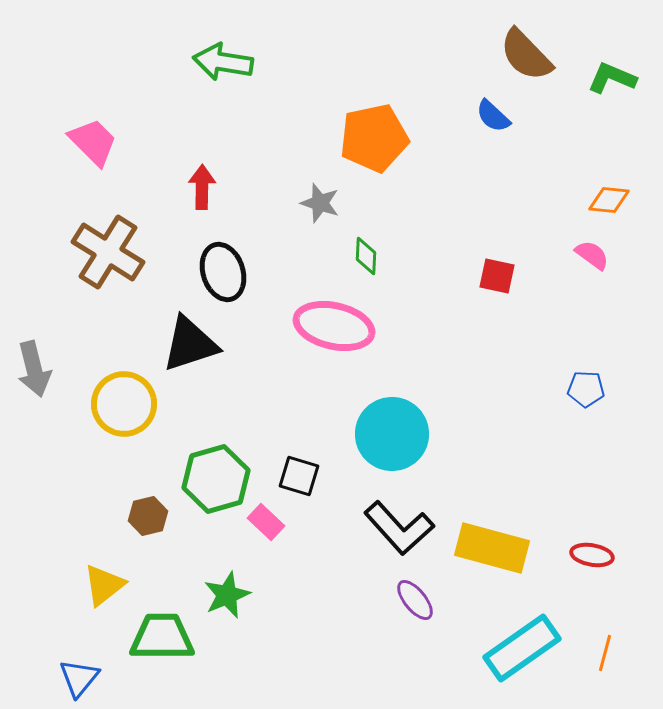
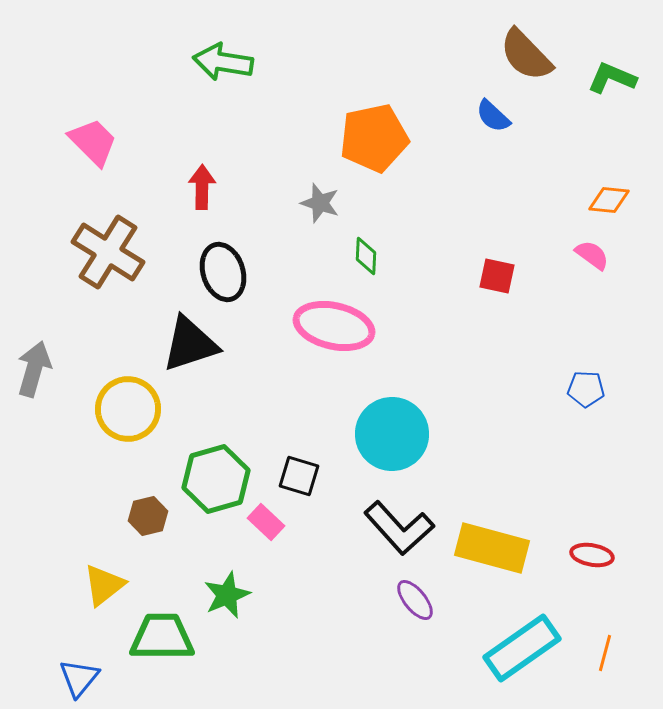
gray arrow: rotated 150 degrees counterclockwise
yellow circle: moved 4 px right, 5 px down
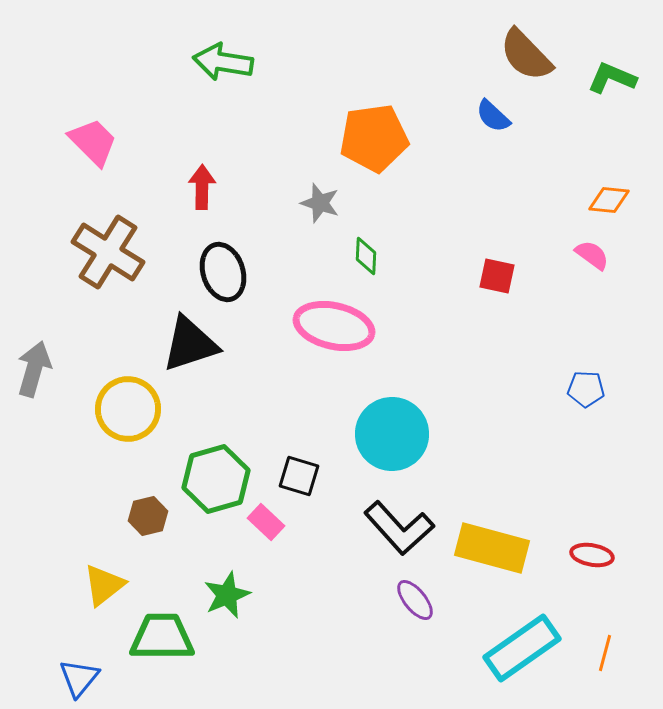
orange pentagon: rotated 4 degrees clockwise
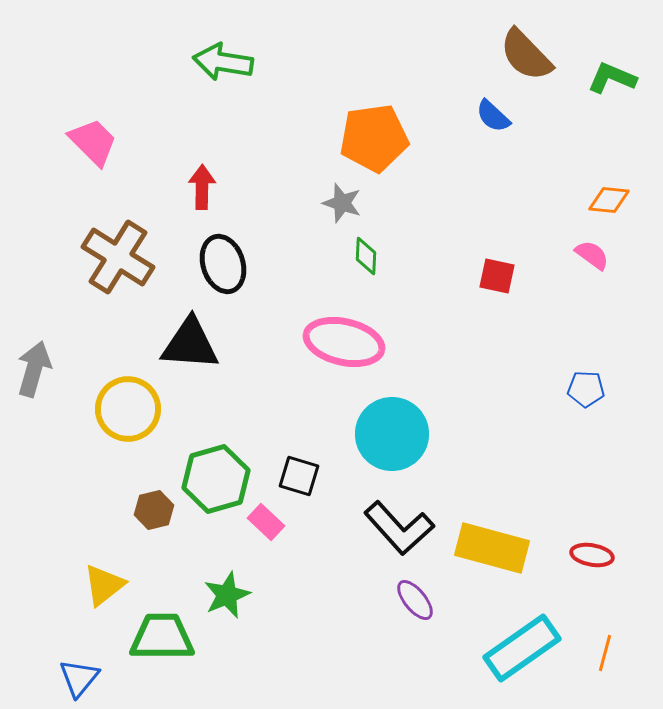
gray star: moved 22 px right
brown cross: moved 10 px right, 5 px down
black ellipse: moved 8 px up
pink ellipse: moved 10 px right, 16 px down
black triangle: rotated 22 degrees clockwise
brown hexagon: moved 6 px right, 6 px up
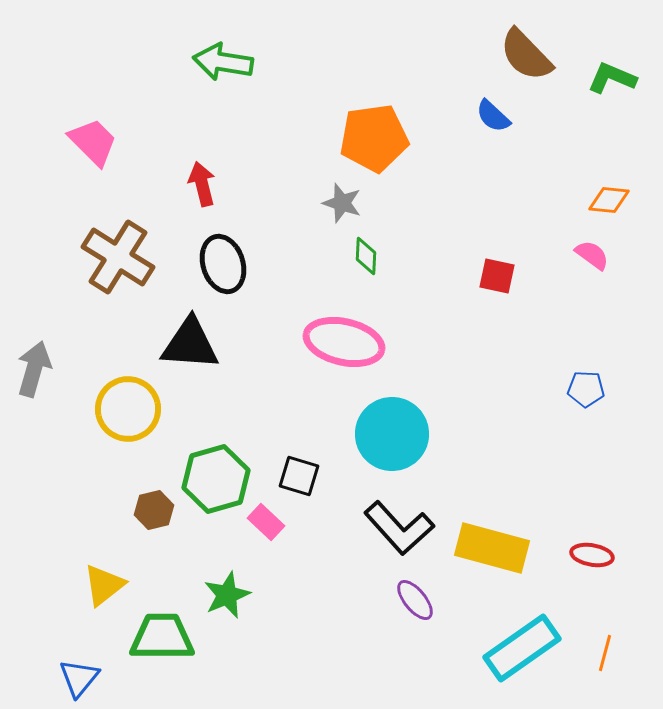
red arrow: moved 3 px up; rotated 15 degrees counterclockwise
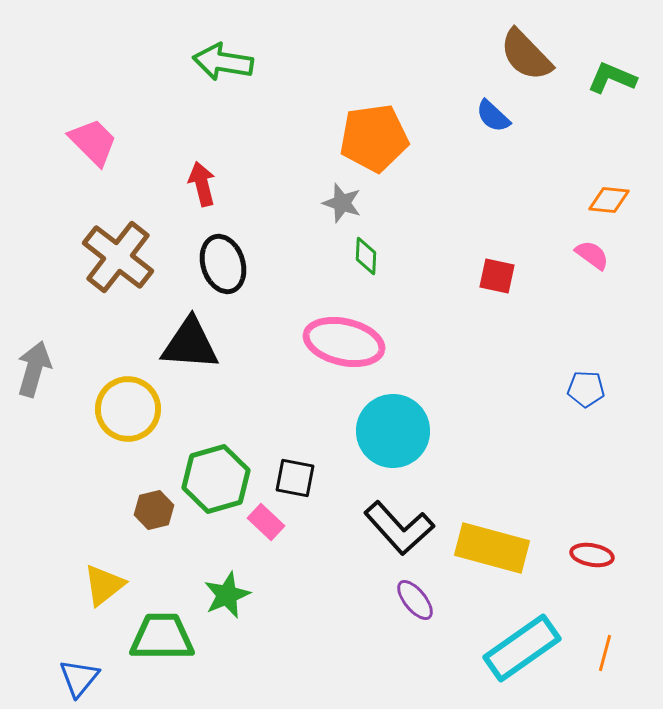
brown cross: rotated 6 degrees clockwise
cyan circle: moved 1 px right, 3 px up
black square: moved 4 px left, 2 px down; rotated 6 degrees counterclockwise
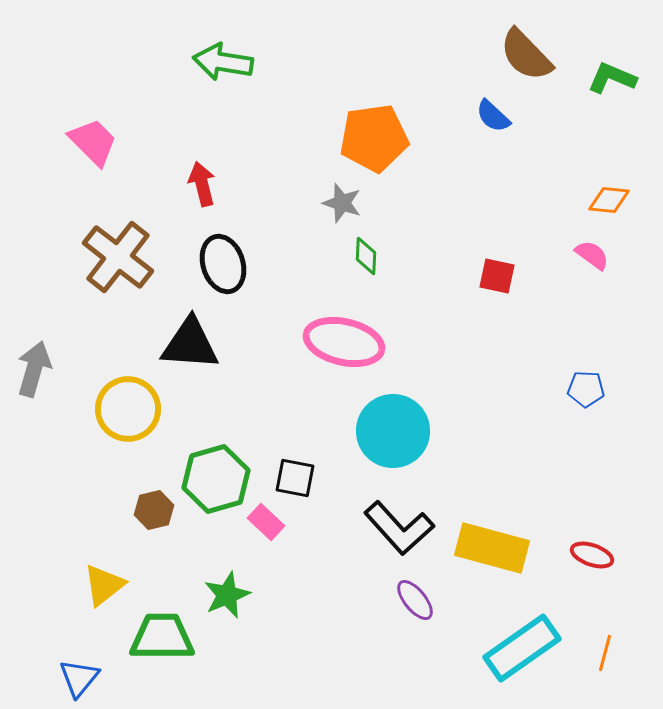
red ellipse: rotated 9 degrees clockwise
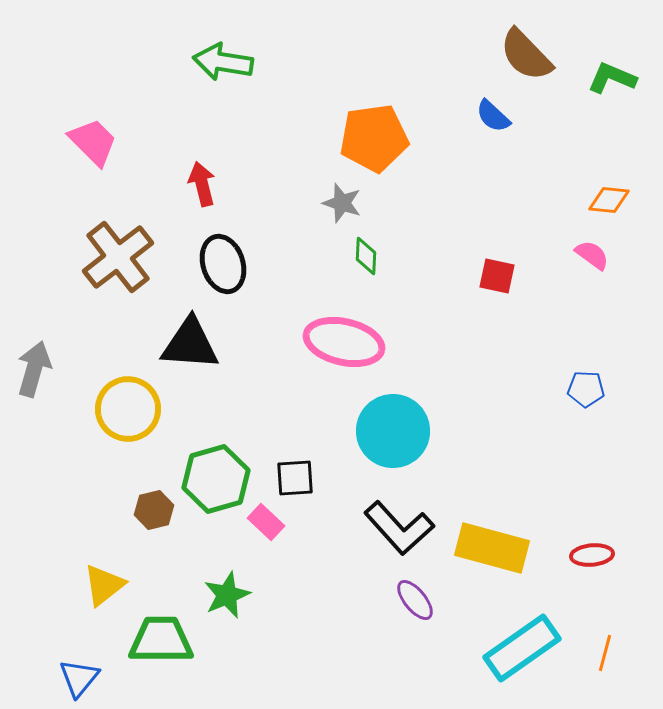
brown cross: rotated 14 degrees clockwise
black square: rotated 15 degrees counterclockwise
red ellipse: rotated 24 degrees counterclockwise
green trapezoid: moved 1 px left, 3 px down
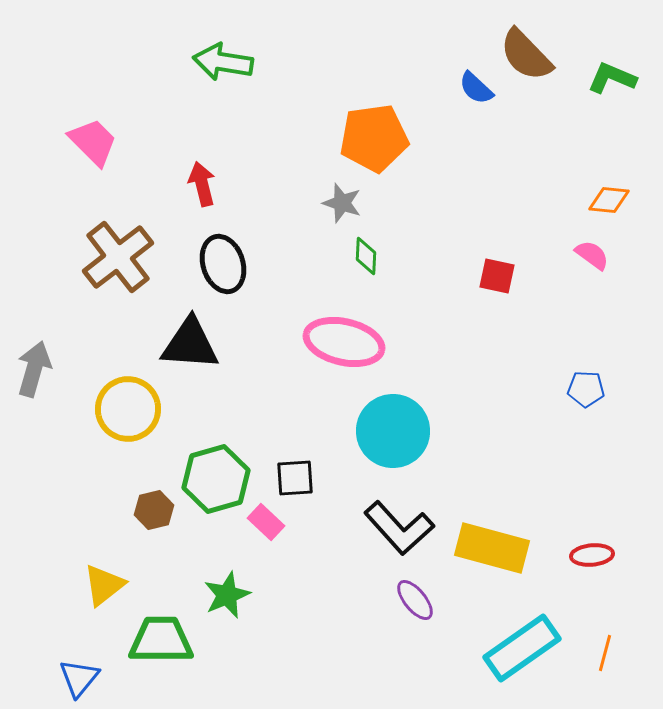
blue semicircle: moved 17 px left, 28 px up
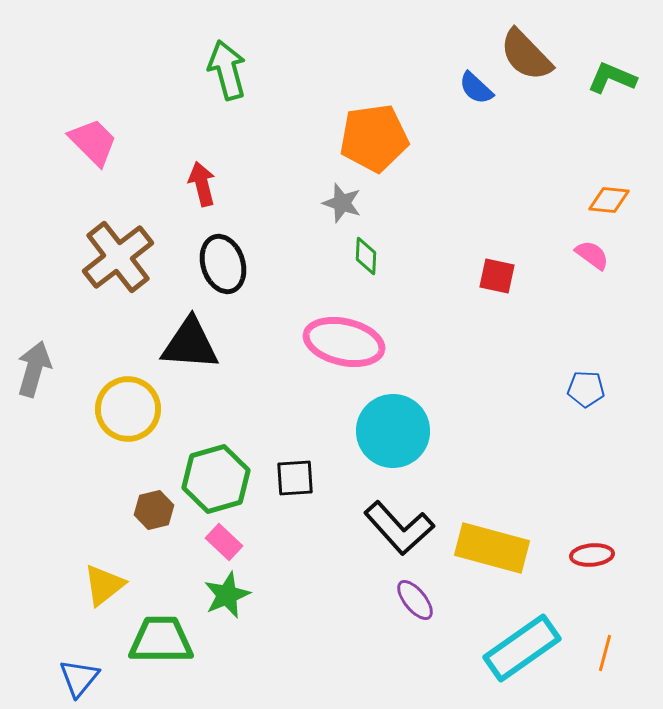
green arrow: moved 4 px right, 8 px down; rotated 66 degrees clockwise
pink rectangle: moved 42 px left, 20 px down
